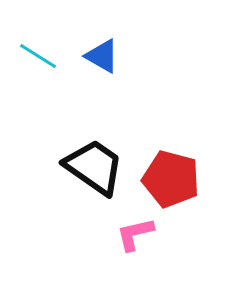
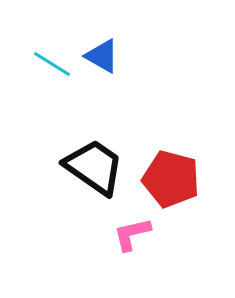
cyan line: moved 14 px right, 8 px down
pink L-shape: moved 3 px left
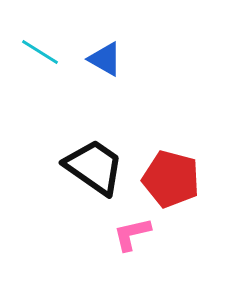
blue triangle: moved 3 px right, 3 px down
cyan line: moved 12 px left, 12 px up
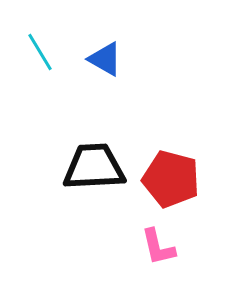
cyan line: rotated 27 degrees clockwise
black trapezoid: rotated 38 degrees counterclockwise
pink L-shape: moved 26 px right, 13 px down; rotated 90 degrees counterclockwise
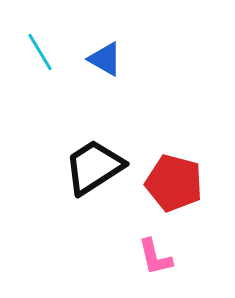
black trapezoid: rotated 30 degrees counterclockwise
red pentagon: moved 3 px right, 4 px down
pink L-shape: moved 3 px left, 10 px down
